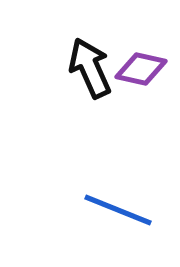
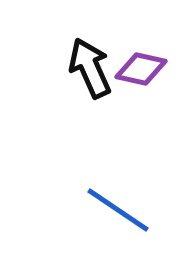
blue line: rotated 12 degrees clockwise
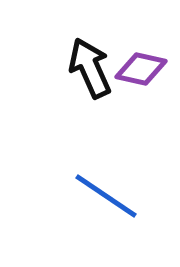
blue line: moved 12 px left, 14 px up
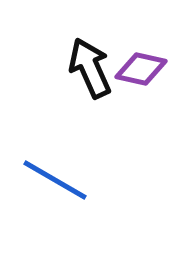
blue line: moved 51 px left, 16 px up; rotated 4 degrees counterclockwise
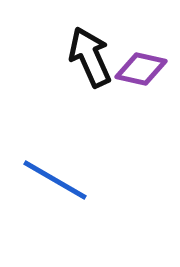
black arrow: moved 11 px up
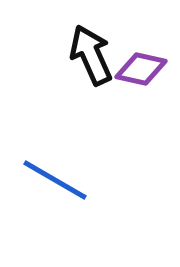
black arrow: moved 1 px right, 2 px up
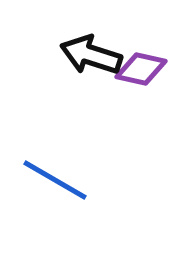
black arrow: rotated 48 degrees counterclockwise
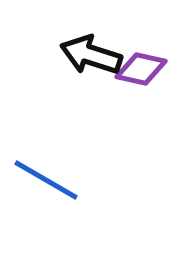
blue line: moved 9 px left
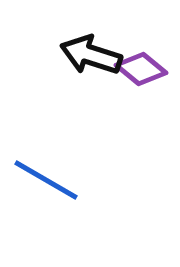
purple diamond: rotated 27 degrees clockwise
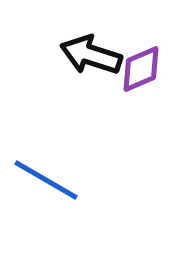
purple diamond: rotated 63 degrees counterclockwise
